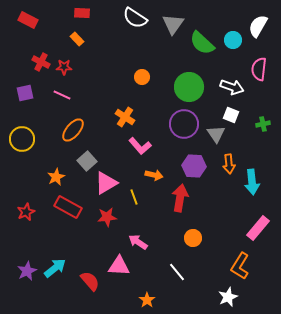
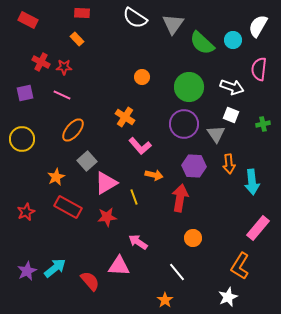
orange star at (147, 300): moved 18 px right
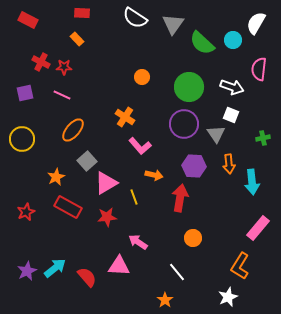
white semicircle at (258, 26): moved 2 px left, 3 px up
green cross at (263, 124): moved 14 px down
red semicircle at (90, 281): moved 3 px left, 4 px up
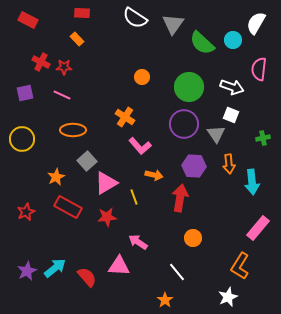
orange ellipse at (73, 130): rotated 50 degrees clockwise
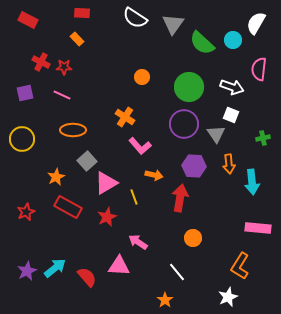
red star at (107, 217): rotated 18 degrees counterclockwise
pink rectangle at (258, 228): rotated 55 degrees clockwise
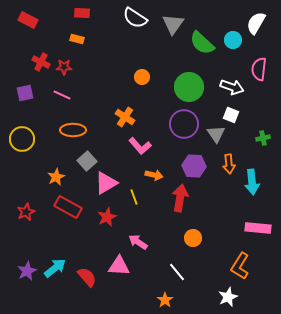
orange rectangle at (77, 39): rotated 32 degrees counterclockwise
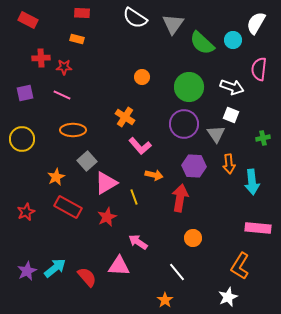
red cross at (41, 62): moved 4 px up; rotated 30 degrees counterclockwise
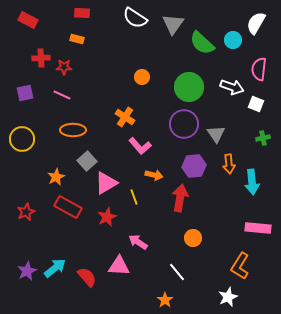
white square at (231, 115): moved 25 px right, 11 px up
purple hexagon at (194, 166): rotated 10 degrees counterclockwise
